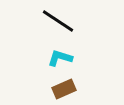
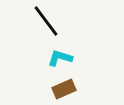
black line: moved 12 px left; rotated 20 degrees clockwise
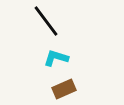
cyan L-shape: moved 4 px left
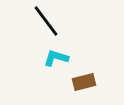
brown rectangle: moved 20 px right, 7 px up; rotated 10 degrees clockwise
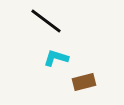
black line: rotated 16 degrees counterclockwise
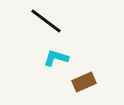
brown rectangle: rotated 10 degrees counterclockwise
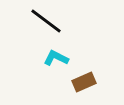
cyan L-shape: rotated 10 degrees clockwise
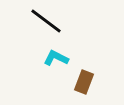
brown rectangle: rotated 45 degrees counterclockwise
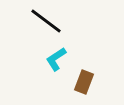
cyan L-shape: moved 1 px down; rotated 60 degrees counterclockwise
